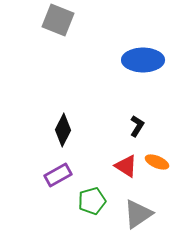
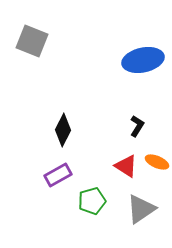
gray square: moved 26 px left, 21 px down
blue ellipse: rotated 12 degrees counterclockwise
gray triangle: moved 3 px right, 5 px up
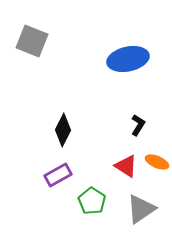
blue ellipse: moved 15 px left, 1 px up
black L-shape: moved 1 px right, 1 px up
green pentagon: rotated 24 degrees counterclockwise
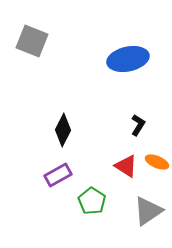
gray triangle: moved 7 px right, 2 px down
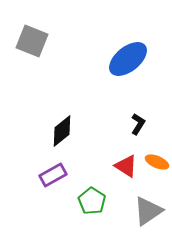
blue ellipse: rotated 27 degrees counterclockwise
black L-shape: moved 1 px up
black diamond: moved 1 px left, 1 px down; rotated 24 degrees clockwise
purple rectangle: moved 5 px left
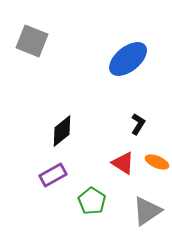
red triangle: moved 3 px left, 3 px up
gray triangle: moved 1 px left
